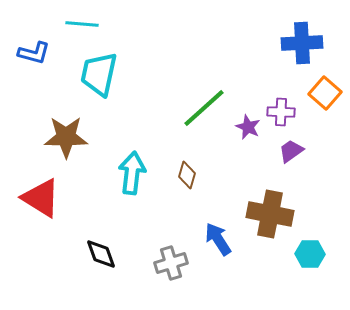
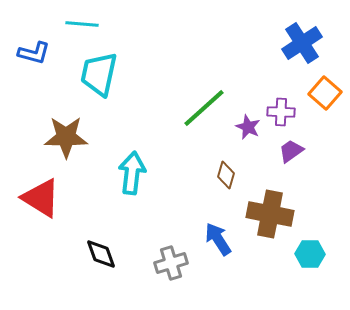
blue cross: rotated 30 degrees counterclockwise
brown diamond: moved 39 px right
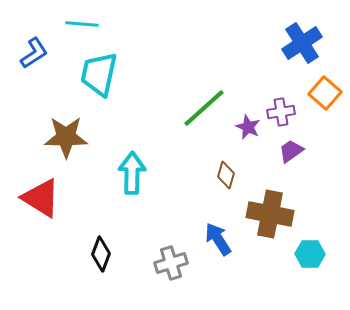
blue L-shape: rotated 48 degrees counterclockwise
purple cross: rotated 12 degrees counterclockwise
cyan arrow: rotated 6 degrees counterclockwise
black diamond: rotated 40 degrees clockwise
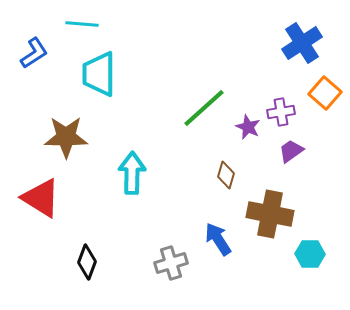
cyan trapezoid: rotated 12 degrees counterclockwise
black diamond: moved 14 px left, 8 px down
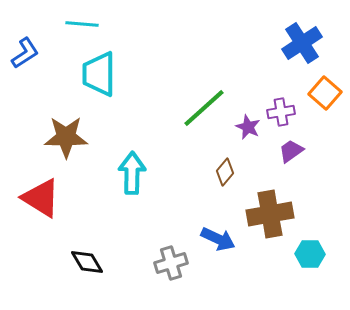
blue L-shape: moved 9 px left
brown diamond: moved 1 px left, 3 px up; rotated 24 degrees clockwise
brown cross: rotated 21 degrees counterclockwise
blue arrow: rotated 148 degrees clockwise
black diamond: rotated 52 degrees counterclockwise
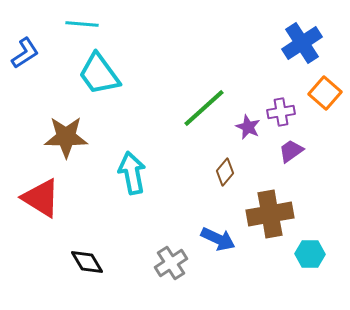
cyan trapezoid: rotated 36 degrees counterclockwise
cyan arrow: rotated 12 degrees counterclockwise
gray cross: rotated 16 degrees counterclockwise
